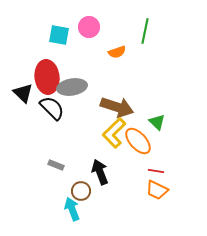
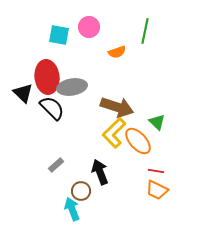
gray rectangle: rotated 63 degrees counterclockwise
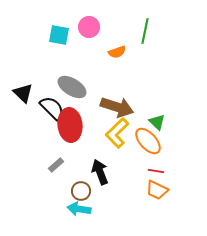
red ellipse: moved 23 px right, 48 px down
gray ellipse: rotated 40 degrees clockwise
yellow L-shape: moved 3 px right
orange ellipse: moved 10 px right
cyan arrow: moved 7 px right; rotated 60 degrees counterclockwise
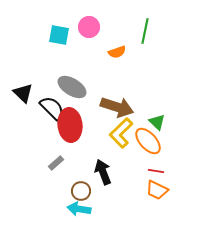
yellow L-shape: moved 4 px right
gray rectangle: moved 2 px up
black arrow: moved 3 px right
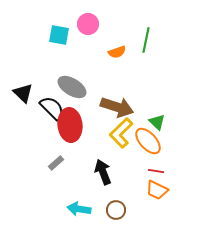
pink circle: moved 1 px left, 3 px up
green line: moved 1 px right, 9 px down
brown circle: moved 35 px right, 19 px down
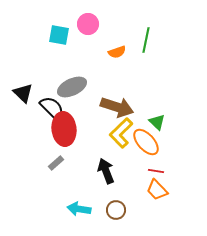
gray ellipse: rotated 56 degrees counterclockwise
red ellipse: moved 6 px left, 4 px down
orange ellipse: moved 2 px left, 1 px down
black arrow: moved 3 px right, 1 px up
orange trapezoid: rotated 20 degrees clockwise
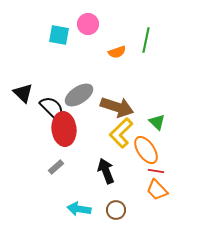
gray ellipse: moved 7 px right, 8 px down; rotated 8 degrees counterclockwise
orange ellipse: moved 8 px down; rotated 8 degrees clockwise
gray rectangle: moved 4 px down
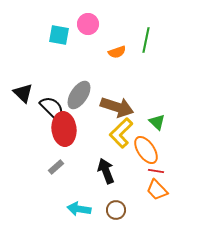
gray ellipse: rotated 24 degrees counterclockwise
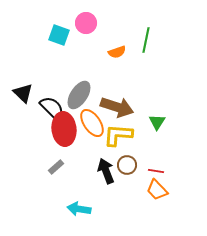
pink circle: moved 2 px left, 1 px up
cyan square: rotated 10 degrees clockwise
green triangle: rotated 18 degrees clockwise
yellow L-shape: moved 3 px left, 2 px down; rotated 48 degrees clockwise
orange ellipse: moved 54 px left, 27 px up
brown circle: moved 11 px right, 45 px up
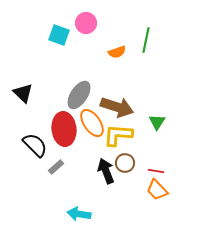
black semicircle: moved 17 px left, 37 px down
brown circle: moved 2 px left, 2 px up
cyan arrow: moved 5 px down
